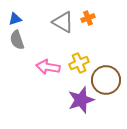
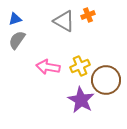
orange cross: moved 3 px up
gray triangle: moved 1 px right, 1 px up
gray semicircle: rotated 54 degrees clockwise
yellow cross: moved 1 px right, 3 px down
purple star: rotated 24 degrees counterclockwise
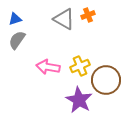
gray triangle: moved 2 px up
purple star: moved 2 px left
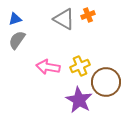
brown circle: moved 2 px down
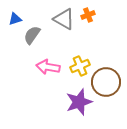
gray semicircle: moved 15 px right, 5 px up
purple star: moved 2 px down; rotated 24 degrees clockwise
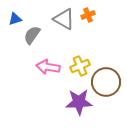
purple star: rotated 16 degrees clockwise
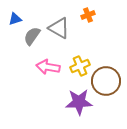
gray triangle: moved 5 px left, 9 px down
gray semicircle: moved 1 px down
brown circle: moved 1 px up
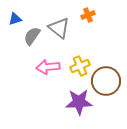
gray triangle: rotated 10 degrees clockwise
pink arrow: rotated 15 degrees counterclockwise
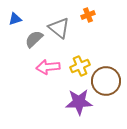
gray semicircle: moved 2 px right, 3 px down; rotated 12 degrees clockwise
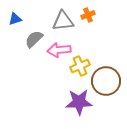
gray triangle: moved 4 px right, 7 px up; rotated 45 degrees counterclockwise
pink arrow: moved 11 px right, 17 px up
